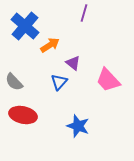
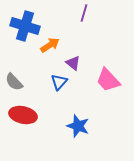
blue cross: rotated 24 degrees counterclockwise
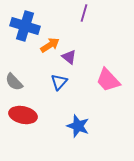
purple triangle: moved 4 px left, 6 px up
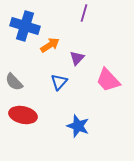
purple triangle: moved 8 px right, 1 px down; rotated 35 degrees clockwise
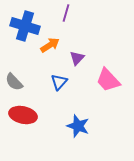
purple line: moved 18 px left
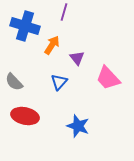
purple line: moved 2 px left, 1 px up
orange arrow: moved 2 px right; rotated 24 degrees counterclockwise
purple triangle: rotated 21 degrees counterclockwise
pink trapezoid: moved 2 px up
red ellipse: moved 2 px right, 1 px down
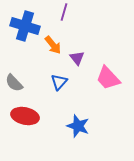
orange arrow: moved 1 px right; rotated 108 degrees clockwise
gray semicircle: moved 1 px down
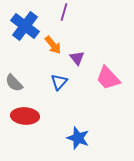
blue cross: rotated 20 degrees clockwise
red ellipse: rotated 8 degrees counterclockwise
blue star: moved 12 px down
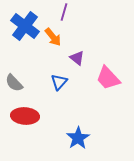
orange arrow: moved 8 px up
purple triangle: rotated 14 degrees counterclockwise
blue star: rotated 20 degrees clockwise
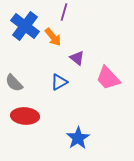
blue triangle: rotated 18 degrees clockwise
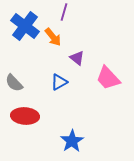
blue star: moved 6 px left, 3 px down
